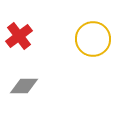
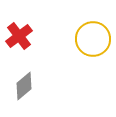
gray diamond: rotated 40 degrees counterclockwise
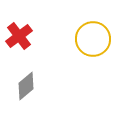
gray diamond: moved 2 px right
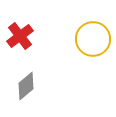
red cross: moved 1 px right
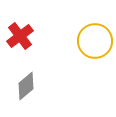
yellow circle: moved 2 px right, 2 px down
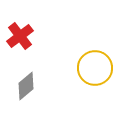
yellow circle: moved 27 px down
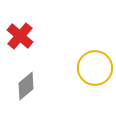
red cross: rotated 12 degrees counterclockwise
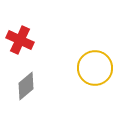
red cross: moved 4 px down; rotated 16 degrees counterclockwise
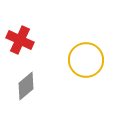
yellow circle: moved 9 px left, 8 px up
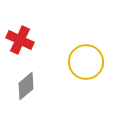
yellow circle: moved 2 px down
